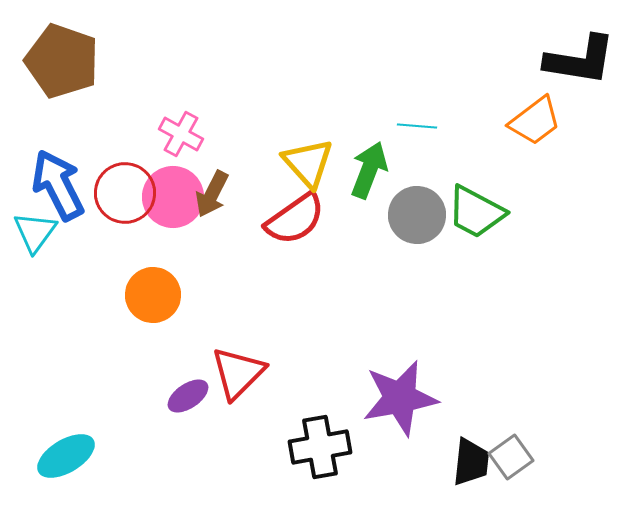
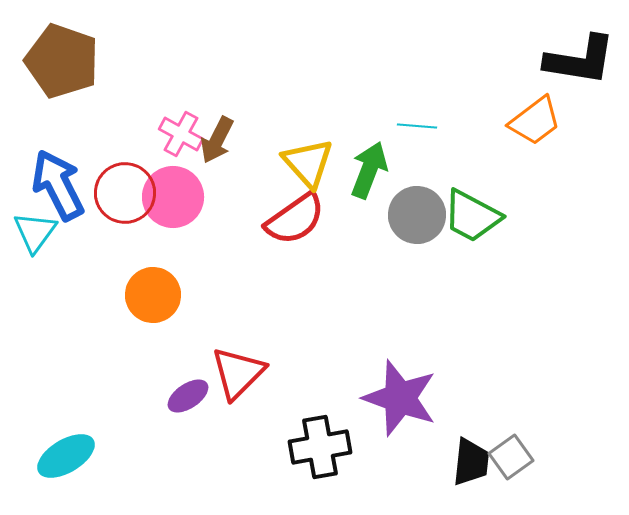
brown arrow: moved 5 px right, 54 px up
green trapezoid: moved 4 px left, 4 px down
purple star: rotated 30 degrees clockwise
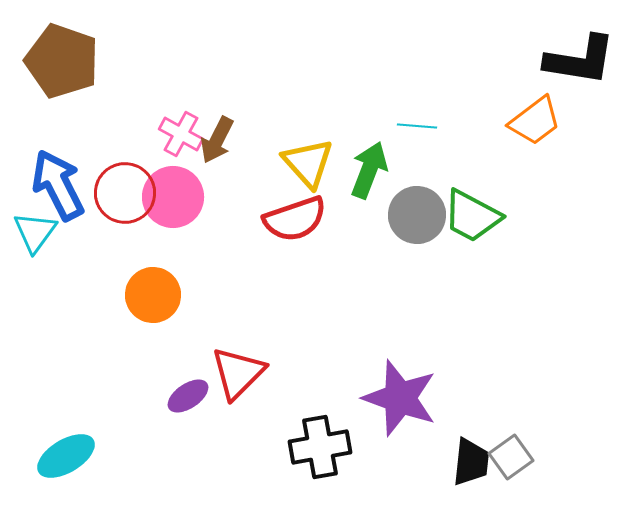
red semicircle: rotated 16 degrees clockwise
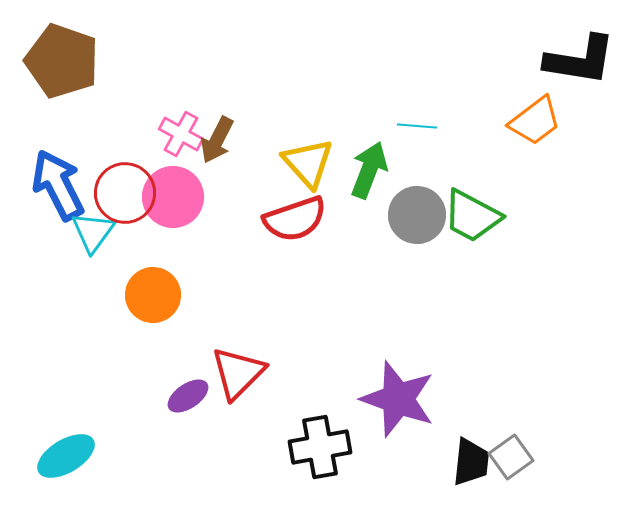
cyan triangle: moved 58 px right
purple star: moved 2 px left, 1 px down
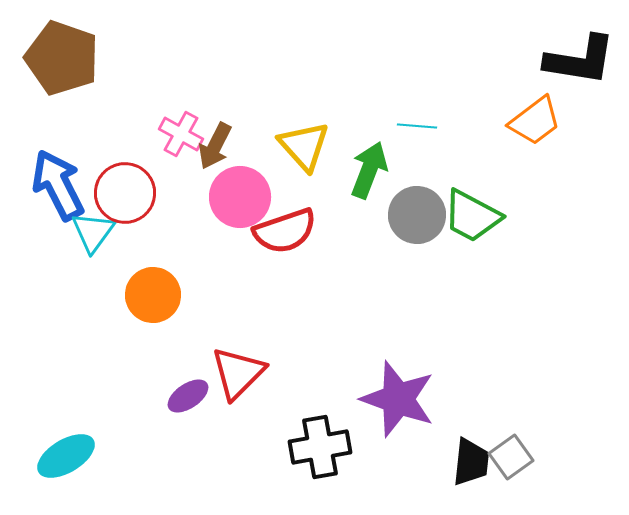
brown pentagon: moved 3 px up
brown arrow: moved 2 px left, 6 px down
yellow triangle: moved 4 px left, 17 px up
pink circle: moved 67 px right
red semicircle: moved 10 px left, 12 px down
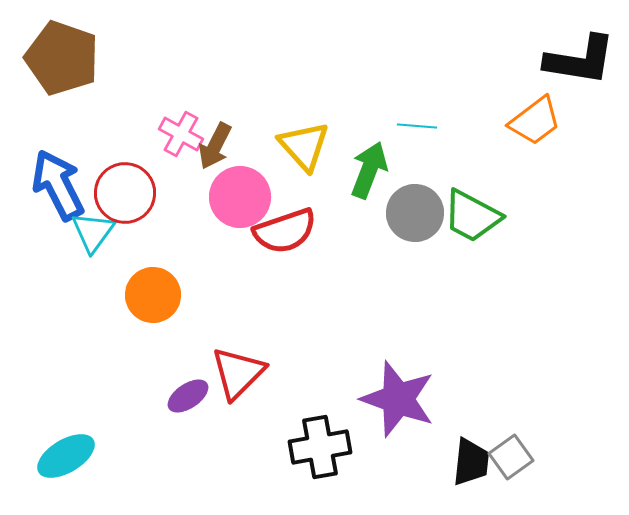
gray circle: moved 2 px left, 2 px up
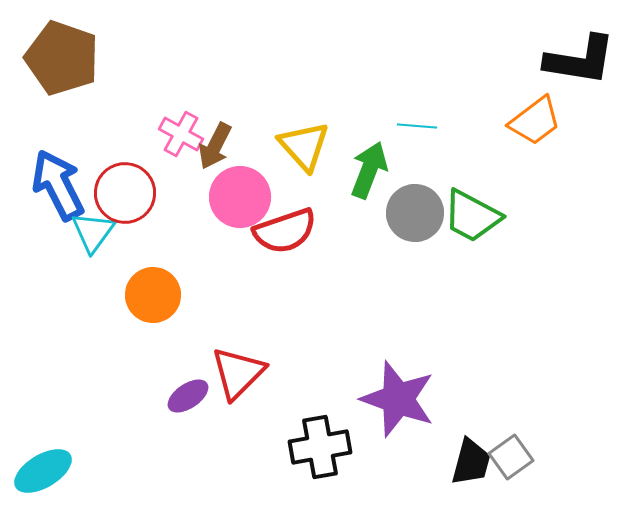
cyan ellipse: moved 23 px left, 15 px down
black trapezoid: rotated 9 degrees clockwise
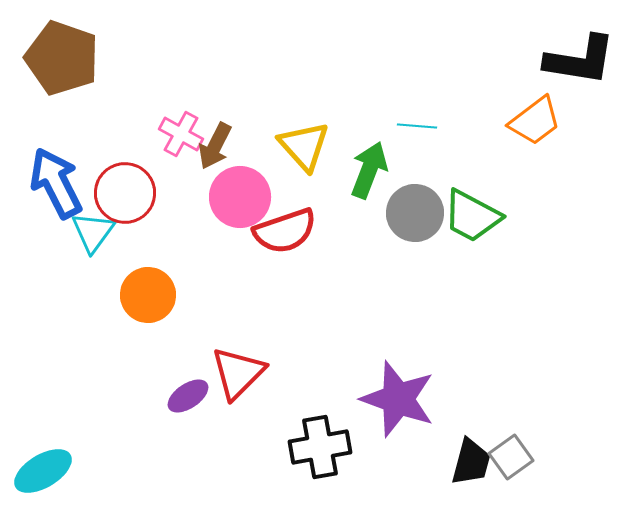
blue arrow: moved 2 px left, 2 px up
orange circle: moved 5 px left
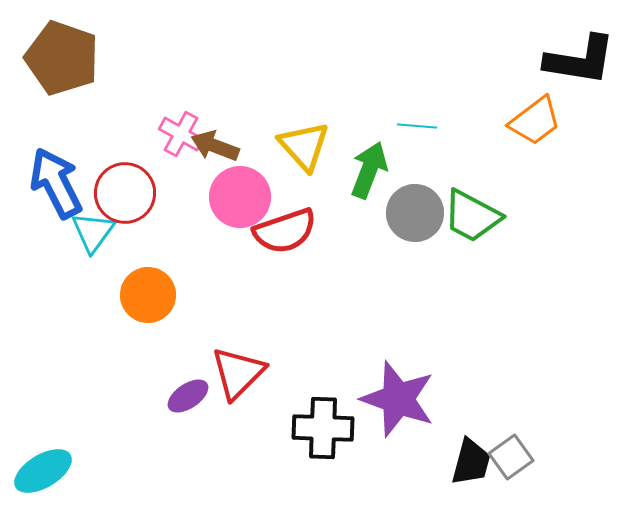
brown arrow: rotated 84 degrees clockwise
black cross: moved 3 px right, 19 px up; rotated 12 degrees clockwise
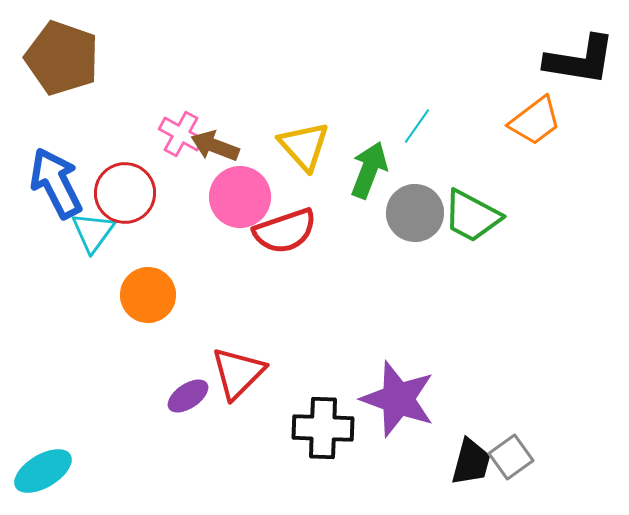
cyan line: rotated 60 degrees counterclockwise
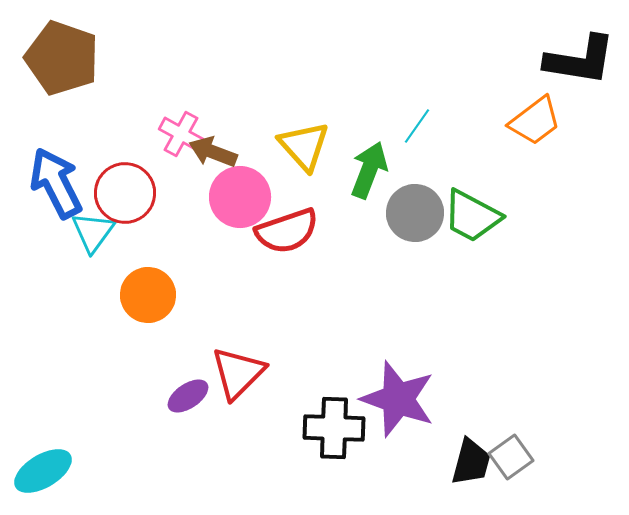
brown arrow: moved 2 px left, 6 px down
red semicircle: moved 2 px right
black cross: moved 11 px right
